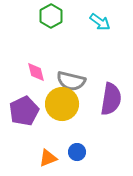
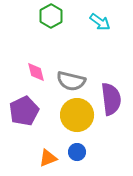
purple semicircle: rotated 16 degrees counterclockwise
yellow circle: moved 15 px right, 11 px down
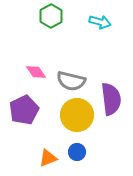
cyan arrow: rotated 20 degrees counterclockwise
pink diamond: rotated 20 degrees counterclockwise
purple pentagon: moved 1 px up
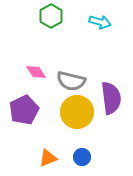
purple semicircle: moved 1 px up
yellow circle: moved 3 px up
blue circle: moved 5 px right, 5 px down
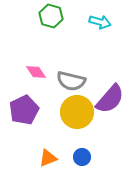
green hexagon: rotated 15 degrees counterclockwise
purple semicircle: moved 1 px left, 1 px down; rotated 48 degrees clockwise
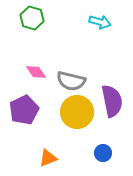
green hexagon: moved 19 px left, 2 px down
purple semicircle: moved 2 px right, 2 px down; rotated 52 degrees counterclockwise
blue circle: moved 21 px right, 4 px up
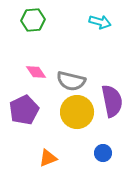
green hexagon: moved 1 px right, 2 px down; rotated 20 degrees counterclockwise
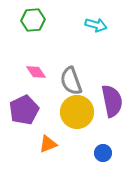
cyan arrow: moved 4 px left, 3 px down
gray semicircle: rotated 56 degrees clockwise
orange triangle: moved 14 px up
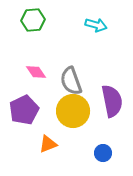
yellow circle: moved 4 px left, 1 px up
